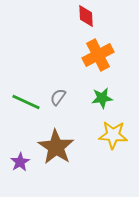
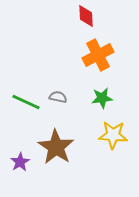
gray semicircle: rotated 66 degrees clockwise
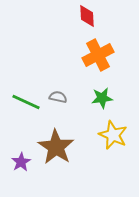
red diamond: moved 1 px right
yellow star: rotated 20 degrees clockwise
purple star: moved 1 px right
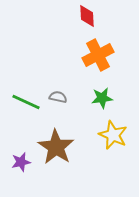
purple star: rotated 18 degrees clockwise
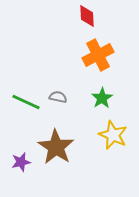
green star: rotated 25 degrees counterclockwise
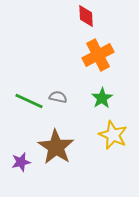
red diamond: moved 1 px left
green line: moved 3 px right, 1 px up
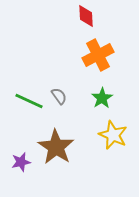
gray semicircle: moved 1 px right, 1 px up; rotated 42 degrees clockwise
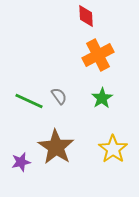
yellow star: moved 14 px down; rotated 12 degrees clockwise
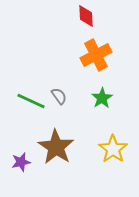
orange cross: moved 2 px left
green line: moved 2 px right
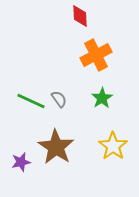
red diamond: moved 6 px left
gray semicircle: moved 3 px down
yellow star: moved 3 px up
